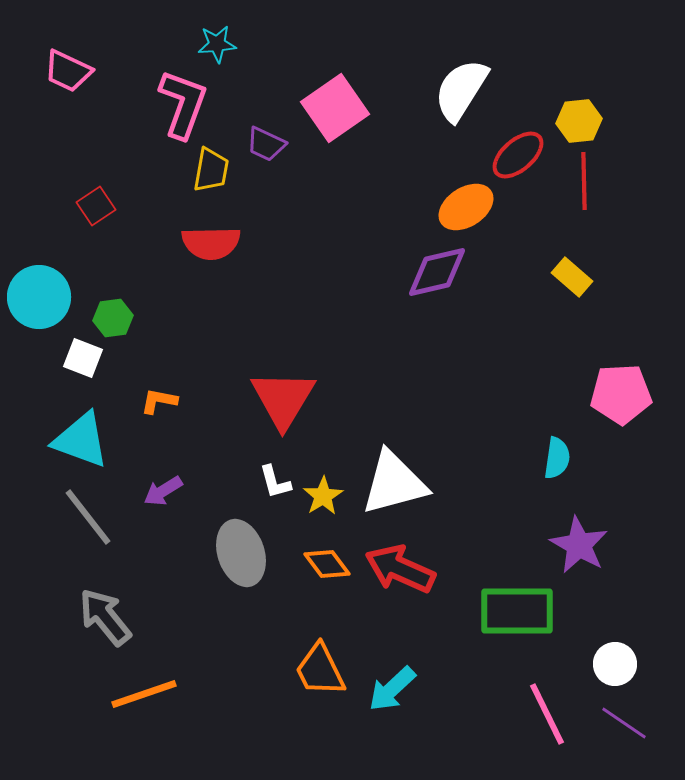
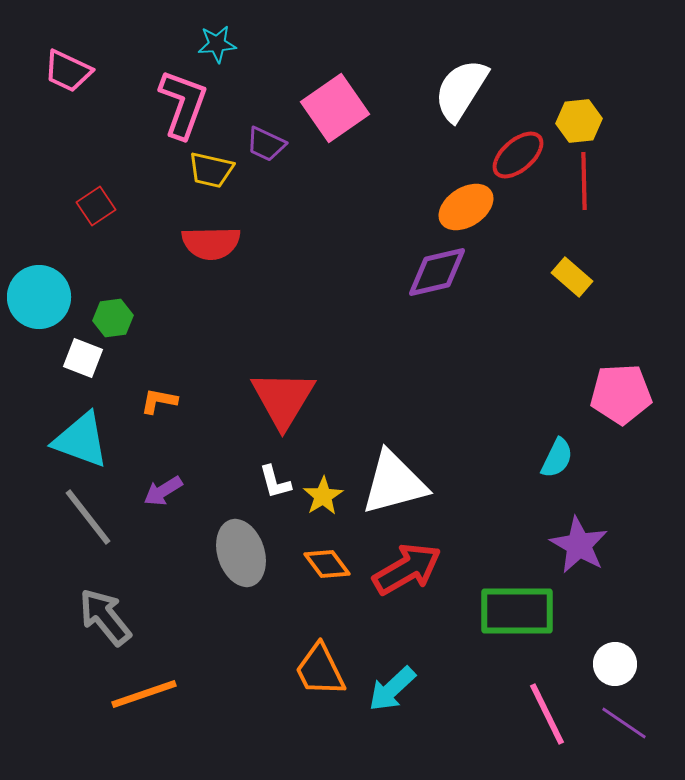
yellow trapezoid: rotated 93 degrees clockwise
cyan semicircle: rotated 18 degrees clockwise
red arrow: moved 7 px right; rotated 126 degrees clockwise
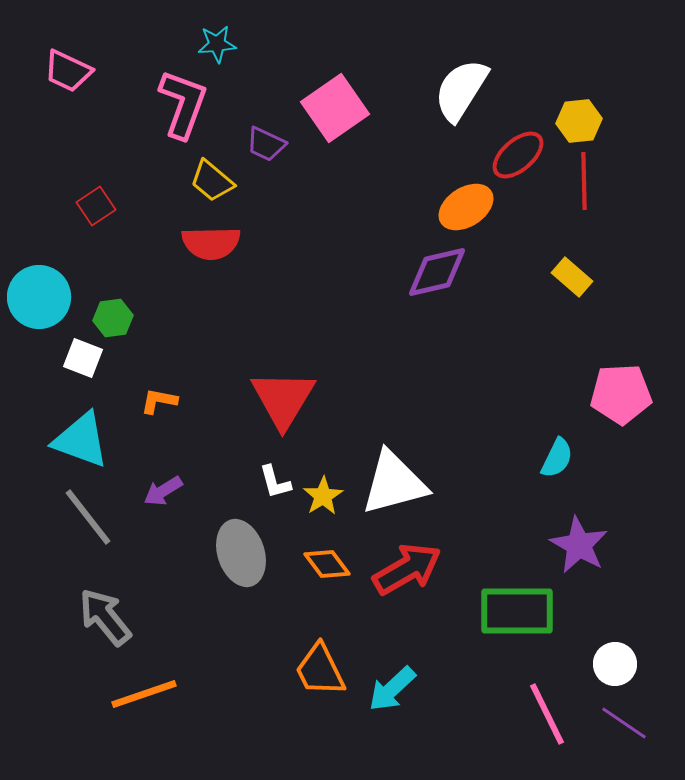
yellow trapezoid: moved 1 px right, 11 px down; rotated 27 degrees clockwise
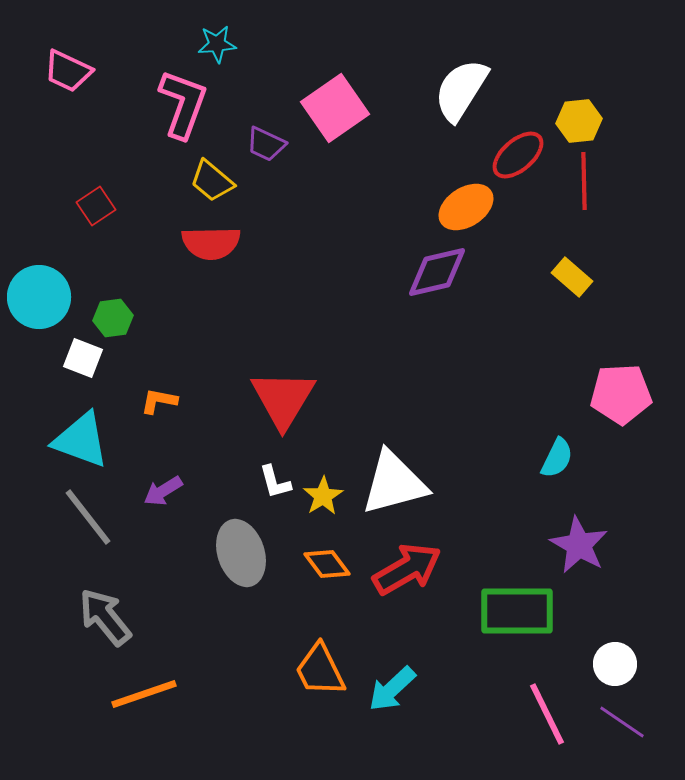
purple line: moved 2 px left, 1 px up
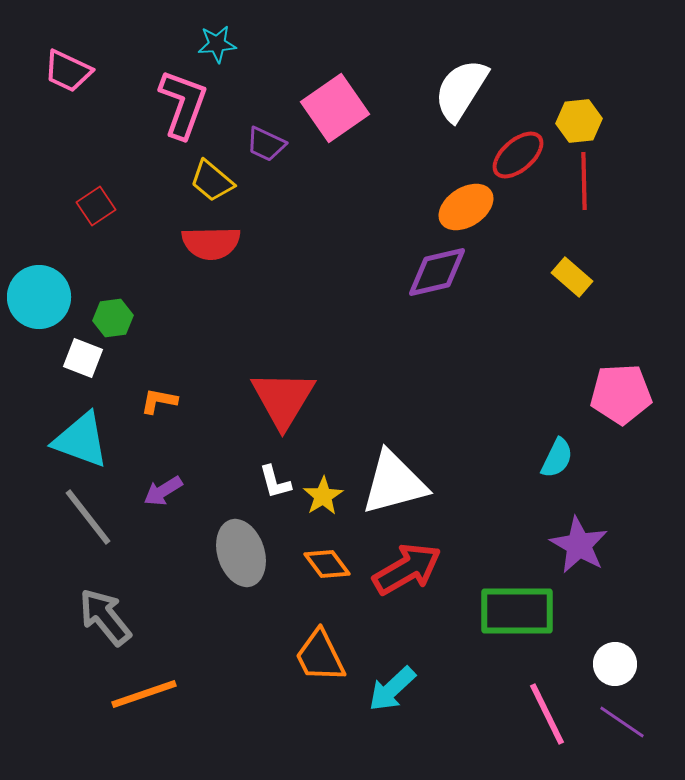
orange trapezoid: moved 14 px up
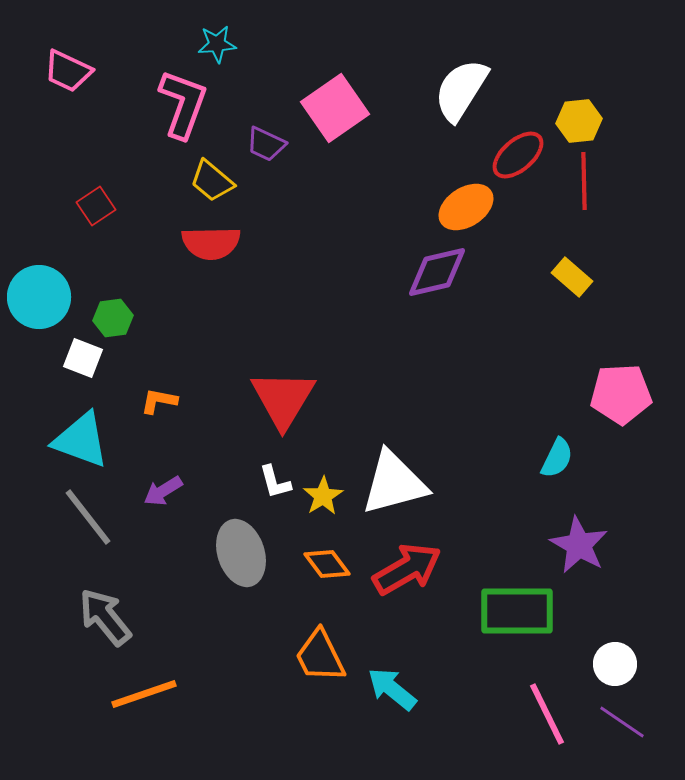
cyan arrow: rotated 82 degrees clockwise
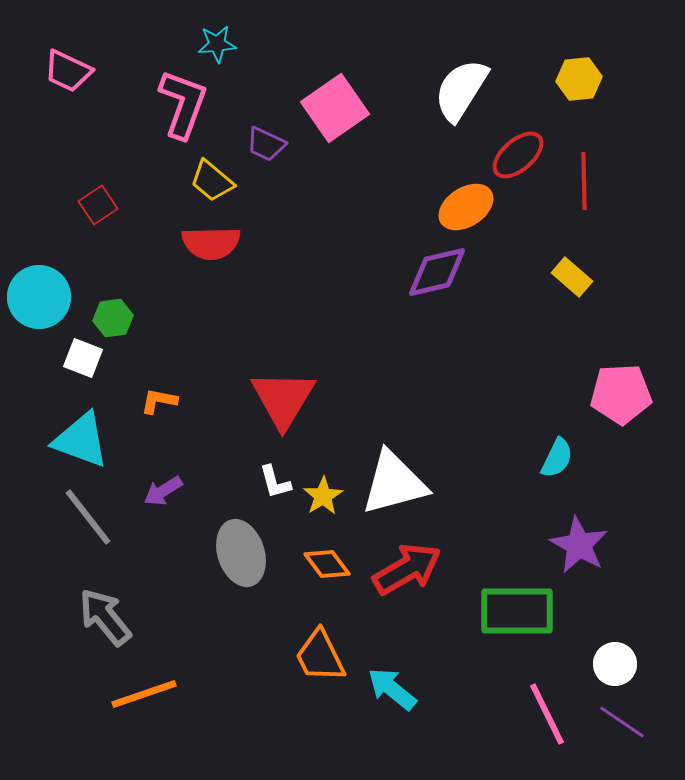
yellow hexagon: moved 42 px up
red square: moved 2 px right, 1 px up
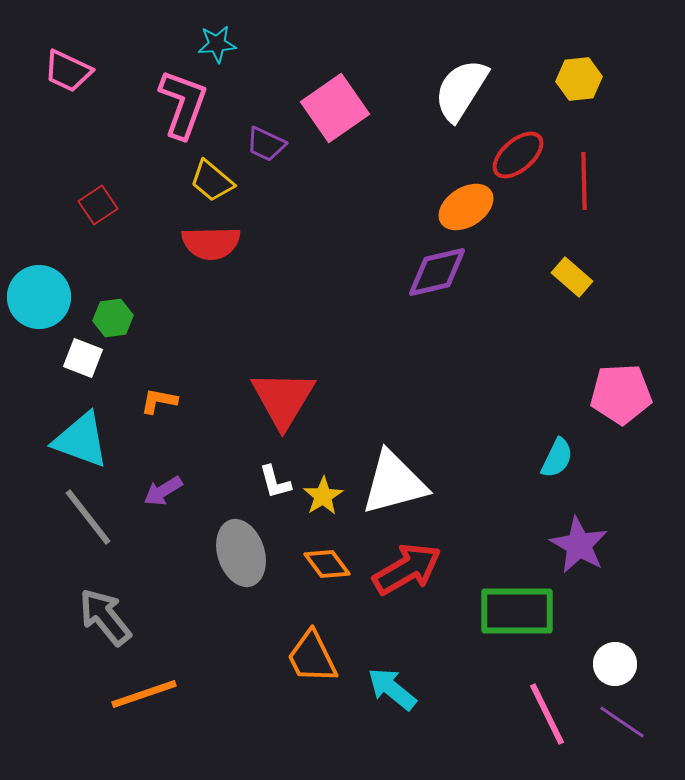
orange trapezoid: moved 8 px left, 1 px down
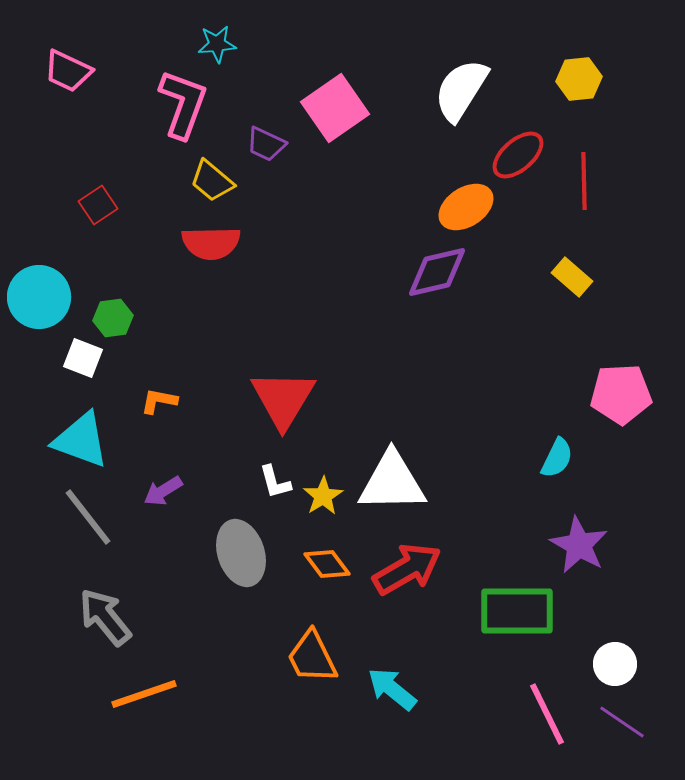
white triangle: moved 2 px left, 1 px up; rotated 14 degrees clockwise
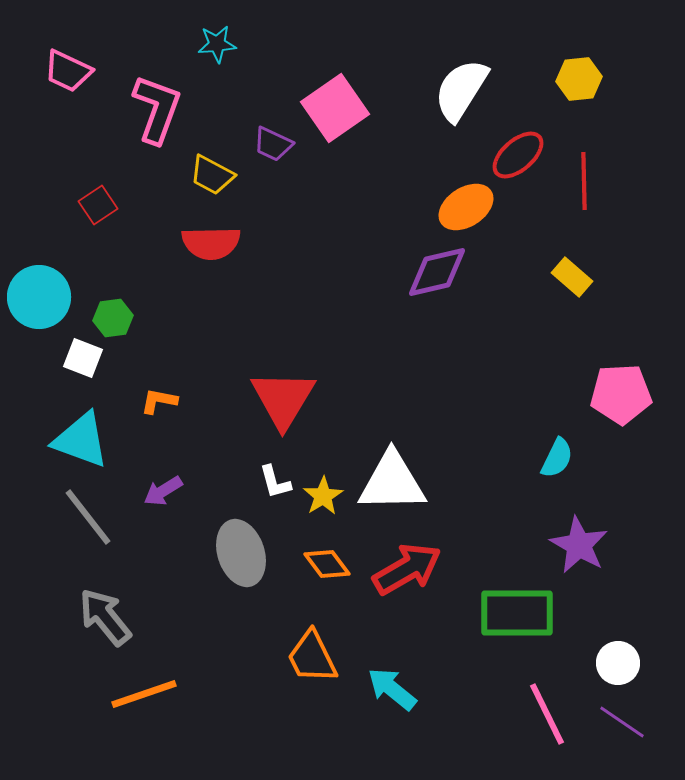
pink L-shape: moved 26 px left, 5 px down
purple trapezoid: moved 7 px right
yellow trapezoid: moved 6 px up; rotated 12 degrees counterclockwise
green rectangle: moved 2 px down
white circle: moved 3 px right, 1 px up
